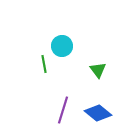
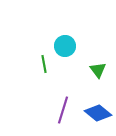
cyan circle: moved 3 px right
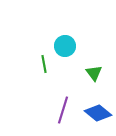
green triangle: moved 4 px left, 3 px down
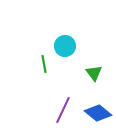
purple line: rotated 8 degrees clockwise
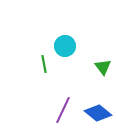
green triangle: moved 9 px right, 6 px up
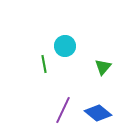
green triangle: rotated 18 degrees clockwise
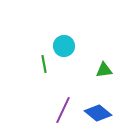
cyan circle: moved 1 px left
green triangle: moved 1 px right, 3 px down; rotated 42 degrees clockwise
